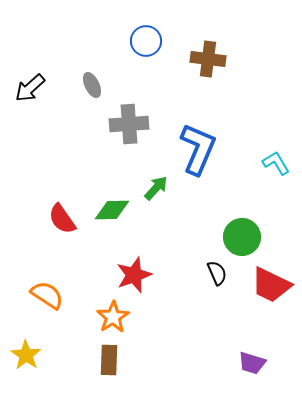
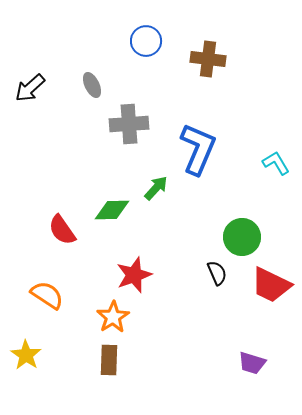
red semicircle: moved 11 px down
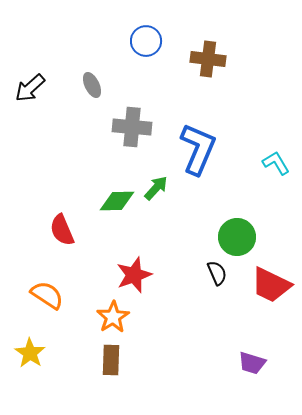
gray cross: moved 3 px right, 3 px down; rotated 9 degrees clockwise
green diamond: moved 5 px right, 9 px up
red semicircle: rotated 12 degrees clockwise
green circle: moved 5 px left
yellow star: moved 4 px right, 2 px up
brown rectangle: moved 2 px right
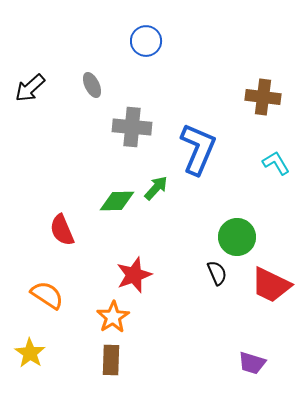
brown cross: moved 55 px right, 38 px down
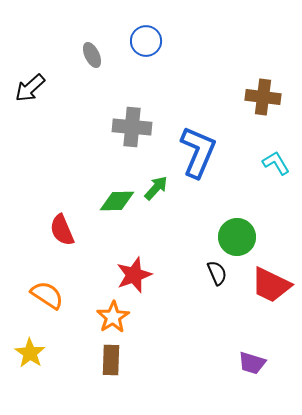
gray ellipse: moved 30 px up
blue L-shape: moved 3 px down
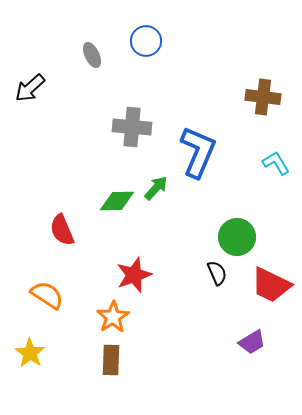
purple trapezoid: moved 21 px up; rotated 48 degrees counterclockwise
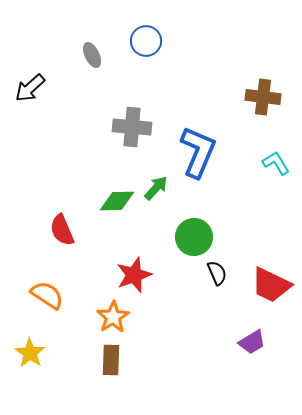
green circle: moved 43 px left
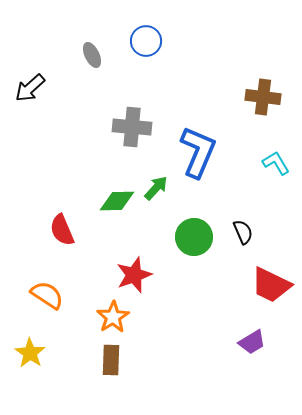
black semicircle: moved 26 px right, 41 px up
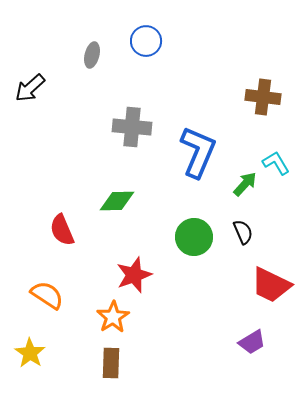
gray ellipse: rotated 40 degrees clockwise
green arrow: moved 89 px right, 4 px up
brown rectangle: moved 3 px down
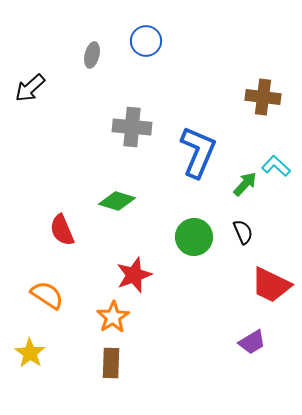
cyan L-shape: moved 3 px down; rotated 16 degrees counterclockwise
green diamond: rotated 18 degrees clockwise
